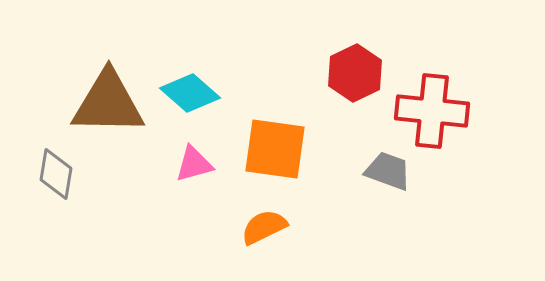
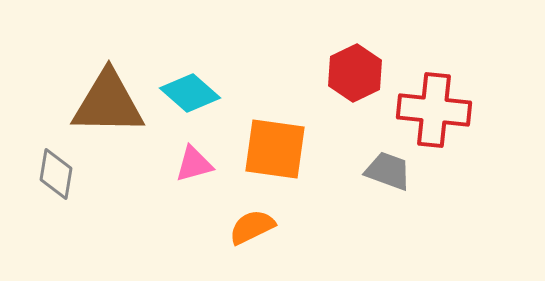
red cross: moved 2 px right, 1 px up
orange semicircle: moved 12 px left
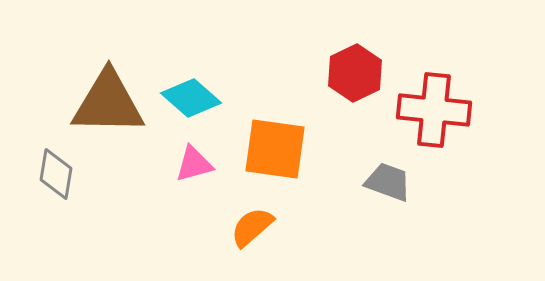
cyan diamond: moved 1 px right, 5 px down
gray trapezoid: moved 11 px down
orange semicircle: rotated 15 degrees counterclockwise
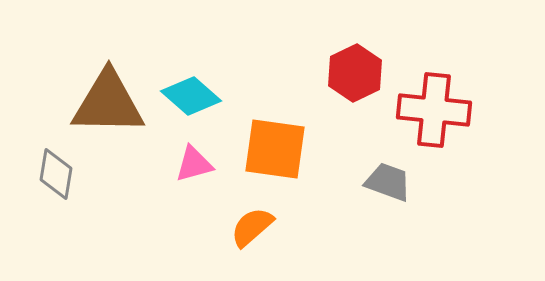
cyan diamond: moved 2 px up
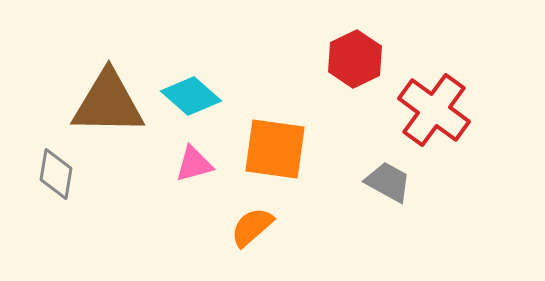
red hexagon: moved 14 px up
red cross: rotated 30 degrees clockwise
gray trapezoid: rotated 9 degrees clockwise
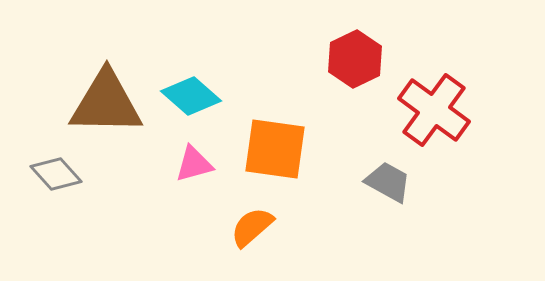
brown triangle: moved 2 px left
gray diamond: rotated 51 degrees counterclockwise
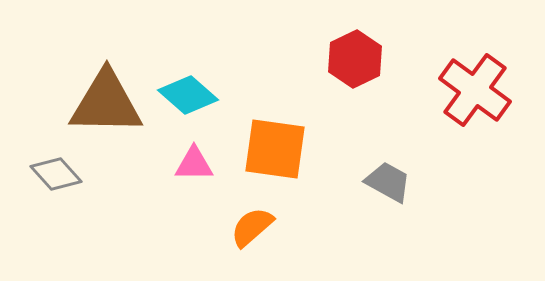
cyan diamond: moved 3 px left, 1 px up
red cross: moved 41 px right, 20 px up
pink triangle: rotated 15 degrees clockwise
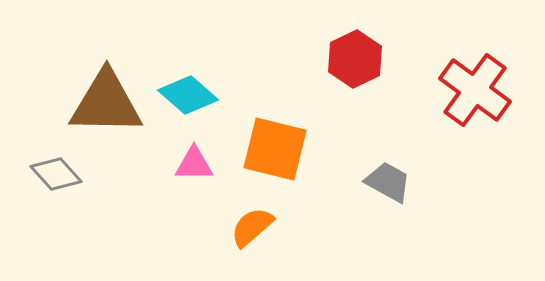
orange square: rotated 6 degrees clockwise
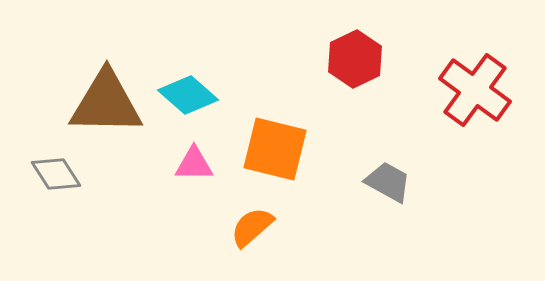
gray diamond: rotated 9 degrees clockwise
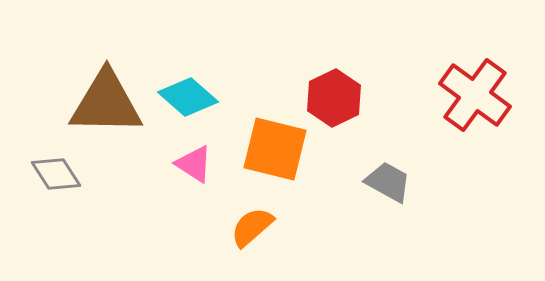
red hexagon: moved 21 px left, 39 px down
red cross: moved 5 px down
cyan diamond: moved 2 px down
pink triangle: rotated 33 degrees clockwise
